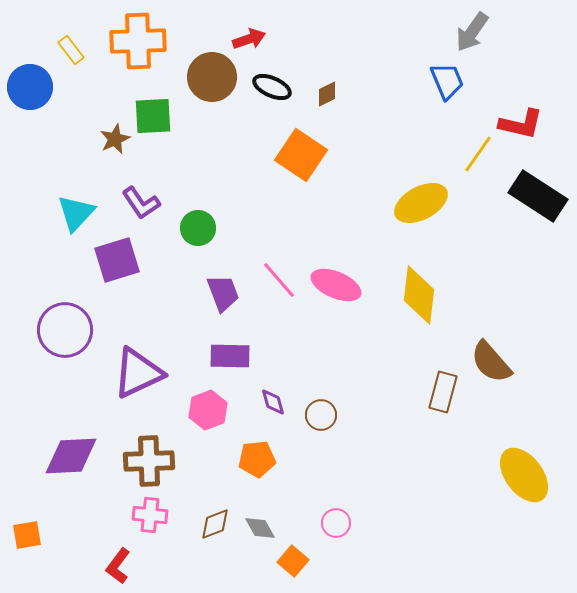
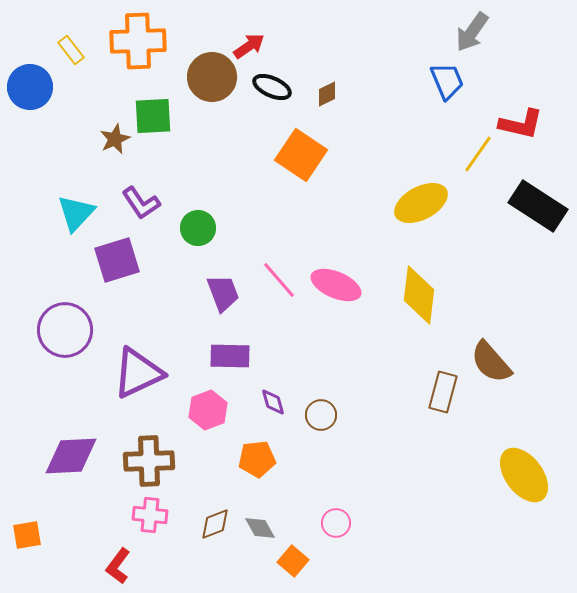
red arrow at (249, 39): moved 7 px down; rotated 16 degrees counterclockwise
black rectangle at (538, 196): moved 10 px down
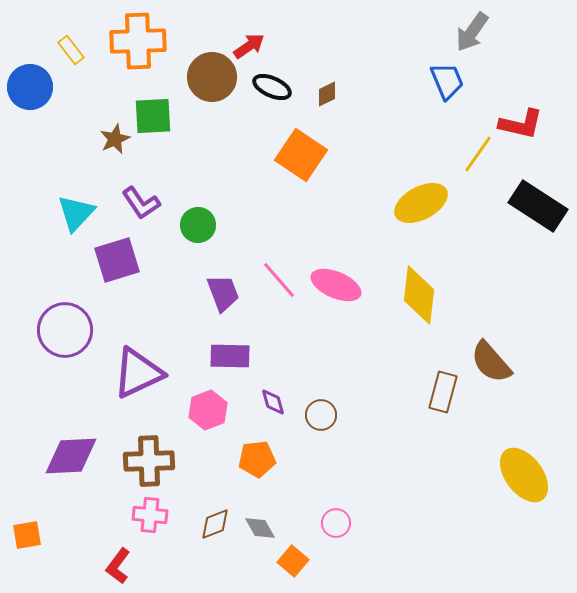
green circle at (198, 228): moved 3 px up
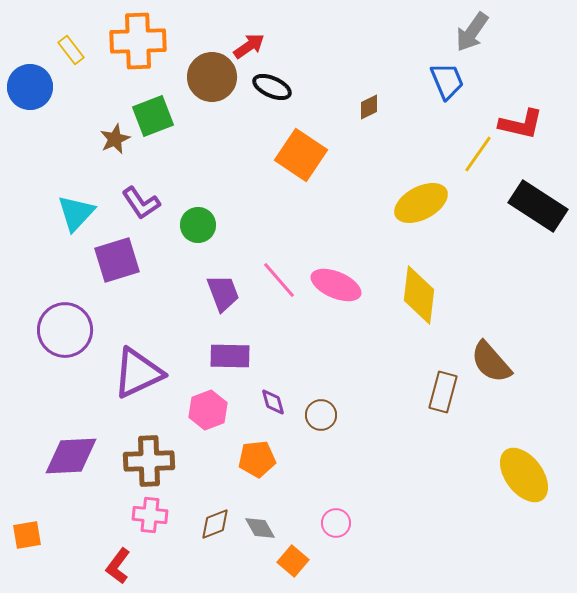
brown diamond at (327, 94): moved 42 px right, 13 px down
green square at (153, 116): rotated 18 degrees counterclockwise
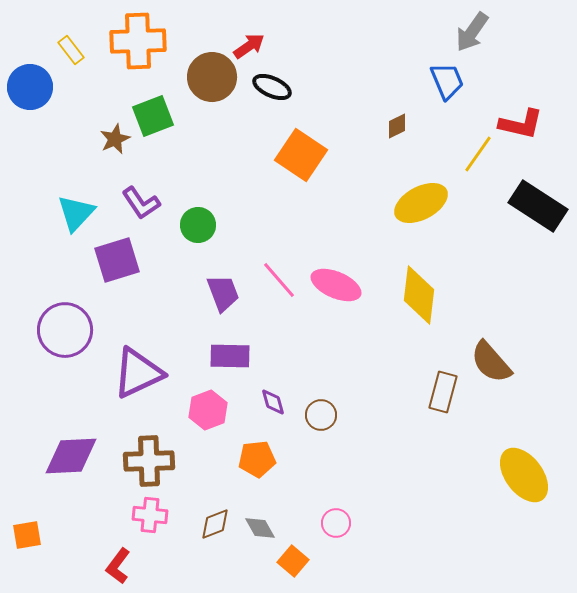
brown diamond at (369, 107): moved 28 px right, 19 px down
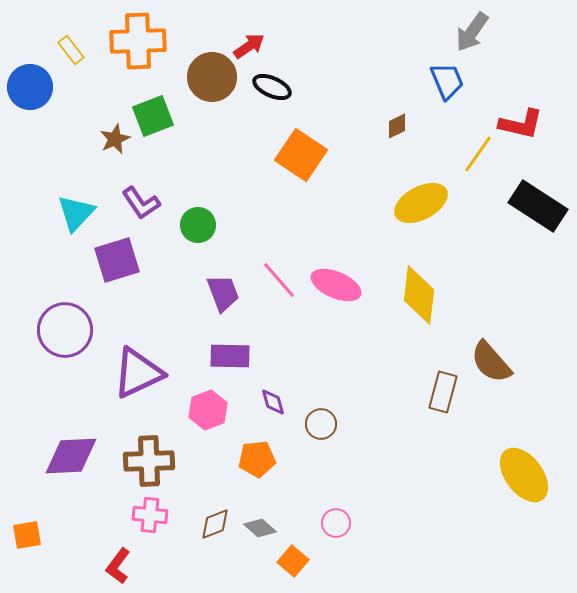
brown circle at (321, 415): moved 9 px down
gray diamond at (260, 528): rotated 20 degrees counterclockwise
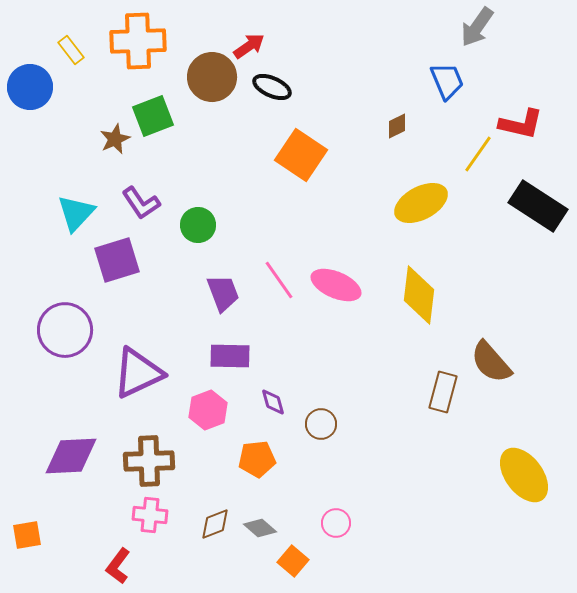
gray arrow at (472, 32): moved 5 px right, 5 px up
pink line at (279, 280): rotated 6 degrees clockwise
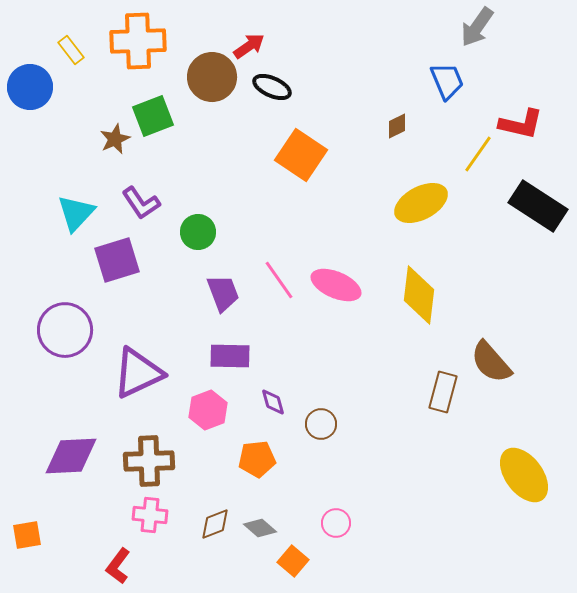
green circle at (198, 225): moved 7 px down
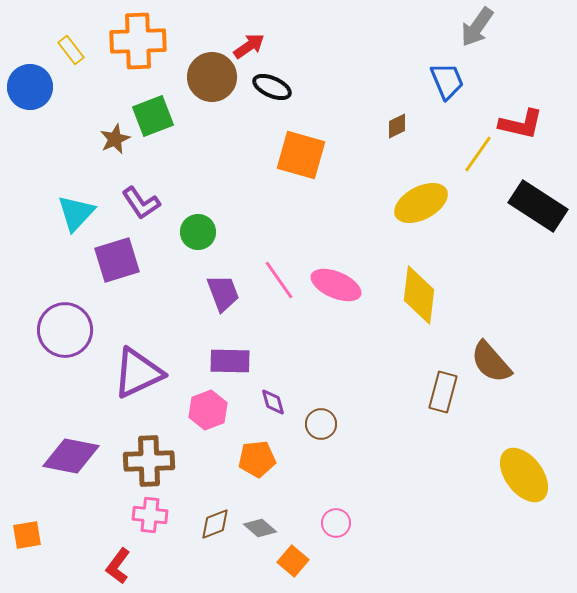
orange square at (301, 155): rotated 18 degrees counterclockwise
purple rectangle at (230, 356): moved 5 px down
purple diamond at (71, 456): rotated 14 degrees clockwise
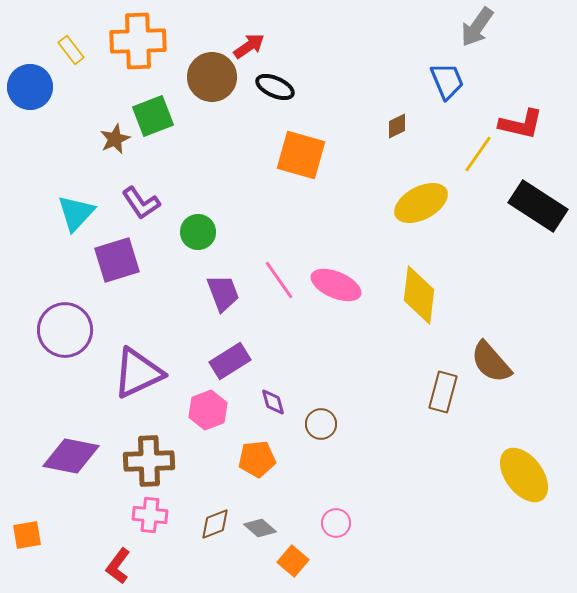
black ellipse at (272, 87): moved 3 px right
purple rectangle at (230, 361): rotated 33 degrees counterclockwise
